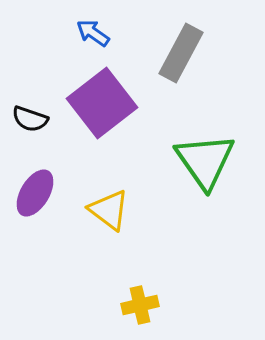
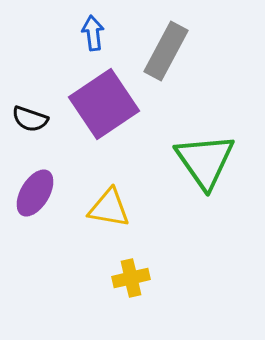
blue arrow: rotated 48 degrees clockwise
gray rectangle: moved 15 px left, 2 px up
purple square: moved 2 px right, 1 px down; rotated 4 degrees clockwise
yellow triangle: moved 2 px up; rotated 27 degrees counterclockwise
yellow cross: moved 9 px left, 27 px up
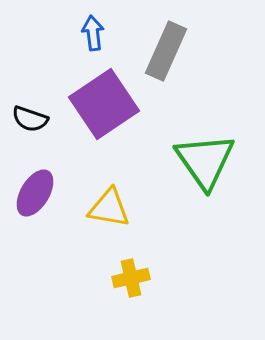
gray rectangle: rotated 4 degrees counterclockwise
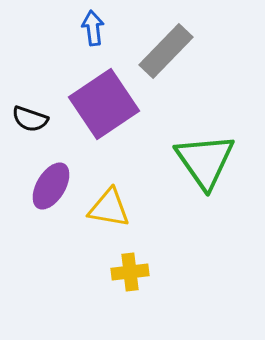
blue arrow: moved 5 px up
gray rectangle: rotated 20 degrees clockwise
purple ellipse: moved 16 px right, 7 px up
yellow cross: moved 1 px left, 6 px up; rotated 6 degrees clockwise
